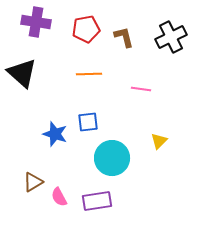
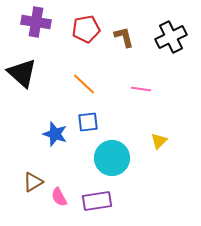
orange line: moved 5 px left, 10 px down; rotated 45 degrees clockwise
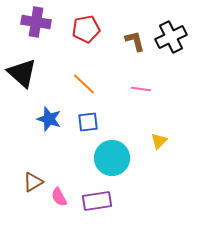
brown L-shape: moved 11 px right, 4 px down
blue star: moved 6 px left, 15 px up
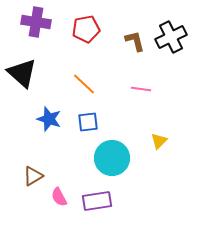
brown triangle: moved 6 px up
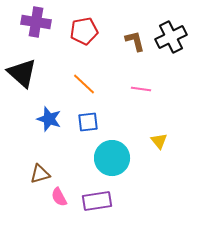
red pentagon: moved 2 px left, 2 px down
yellow triangle: rotated 24 degrees counterclockwise
brown triangle: moved 7 px right, 2 px up; rotated 15 degrees clockwise
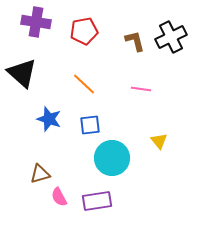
blue square: moved 2 px right, 3 px down
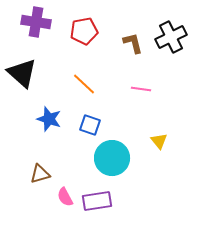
brown L-shape: moved 2 px left, 2 px down
blue square: rotated 25 degrees clockwise
pink semicircle: moved 6 px right
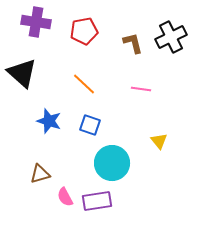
blue star: moved 2 px down
cyan circle: moved 5 px down
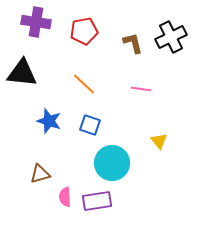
black triangle: rotated 36 degrees counterclockwise
pink semicircle: rotated 24 degrees clockwise
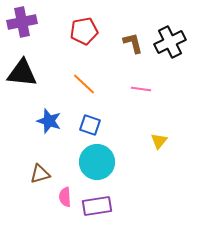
purple cross: moved 14 px left; rotated 20 degrees counterclockwise
black cross: moved 1 px left, 5 px down
yellow triangle: rotated 18 degrees clockwise
cyan circle: moved 15 px left, 1 px up
purple rectangle: moved 5 px down
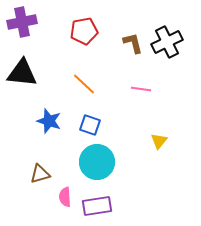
black cross: moved 3 px left
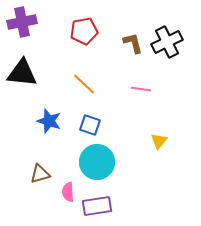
pink semicircle: moved 3 px right, 5 px up
